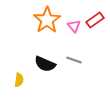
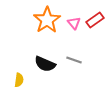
pink triangle: moved 3 px up
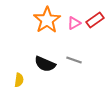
pink triangle: rotated 40 degrees clockwise
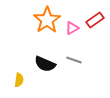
pink triangle: moved 2 px left, 5 px down
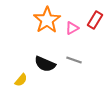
red rectangle: rotated 24 degrees counterclockwise
yellow semicircle: moved 2 px right; rotated 32 degrees clockwise
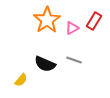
red rectangle: moved 1 px left, 1 px down
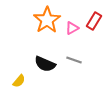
yellow semicircle: moved 2 px left, 1 px down
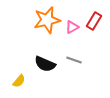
orange star: rotated 20 degrees clockwise
pink triangle: moved 1 px up
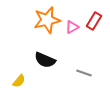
gray line: moved 10 px right, 13 px down
black semicircle: moved 4 px up
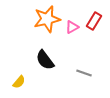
orange star: moved 1 px up
black semicircle: rotated 30 degrees clockwise
yellow semicircle: moved 1 px down
